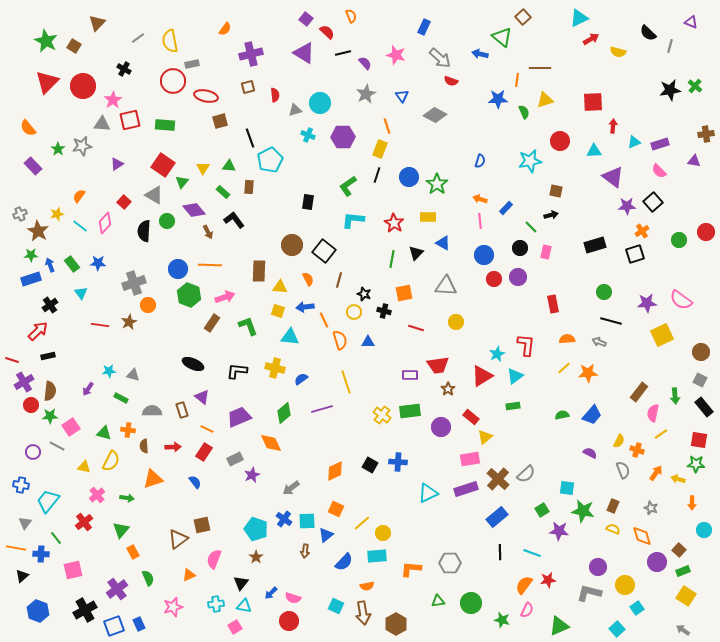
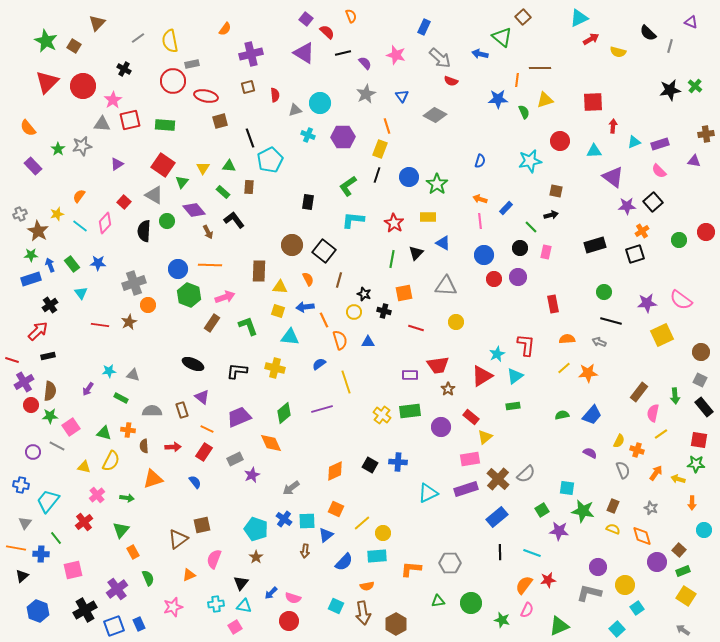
blue semicircle at (301, 379): moved 18 px right, 15 px up
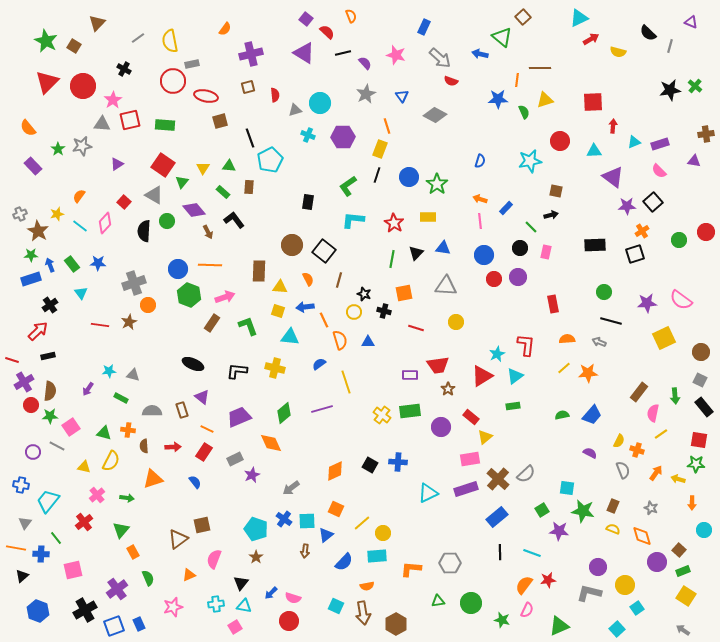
blue triangle at (443, 243): moved 5 px down; rotated 21 degrees counterclockwise
black rectangle at (595, 245): rotated 15 degrees clockwise
yellow square at (662, 335): moved 2 px right, 3 px down
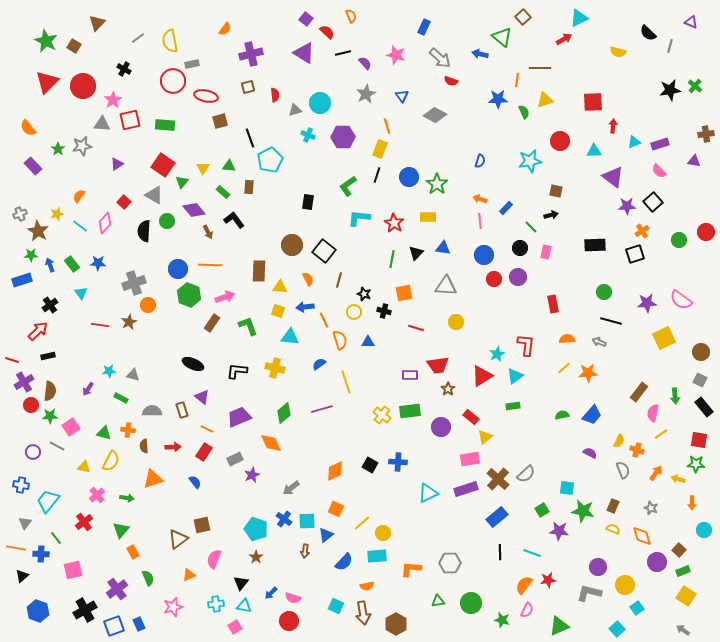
red arrow at (591, 39): moved 27 px left
cyan L-shape at (353, 220): moved 6 px right, 2 px up
blue rectangle at (31, 279): moved 9 px left, 1 px down
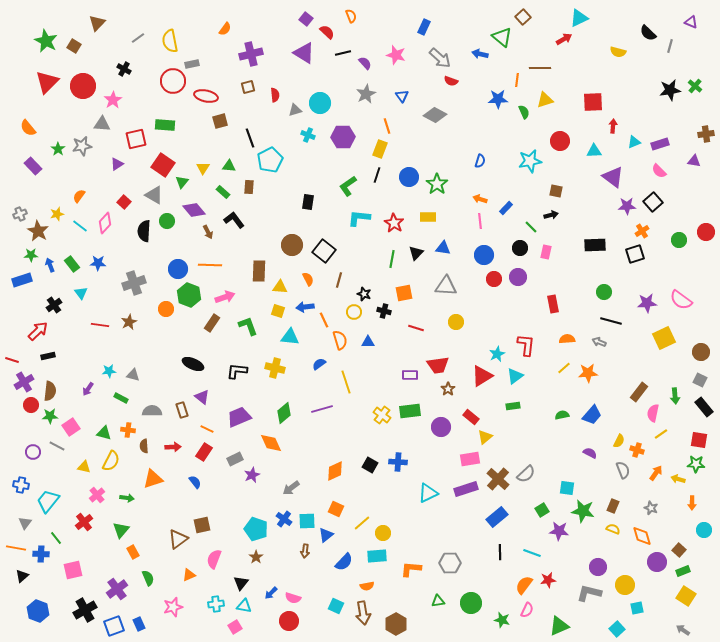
red square at (130, 120): moved 6 px right, 19 px down
black cross at (50, 305): moved 4 px right
orange circle at (148, 305): moved 18 px right, 4 px down
cyan square at (637, 608): rotated 24 degrees clockwise
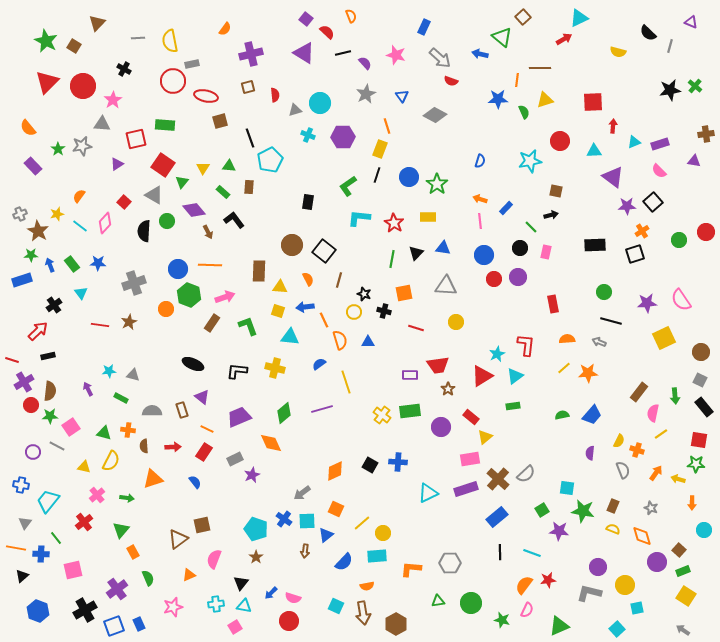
gray line at (138, 38): rotated 32 degrees clockwise
pink semicircle at (681, 300): rotated 20 degrees clockwise
purple arrow at (88, 389): rotated 120 degrees clockwise
purple semicircle at (590, 453): rotated 112 degrees counterclockwise
gray arrow at (291, 488): moved 11 px right, 5 px down
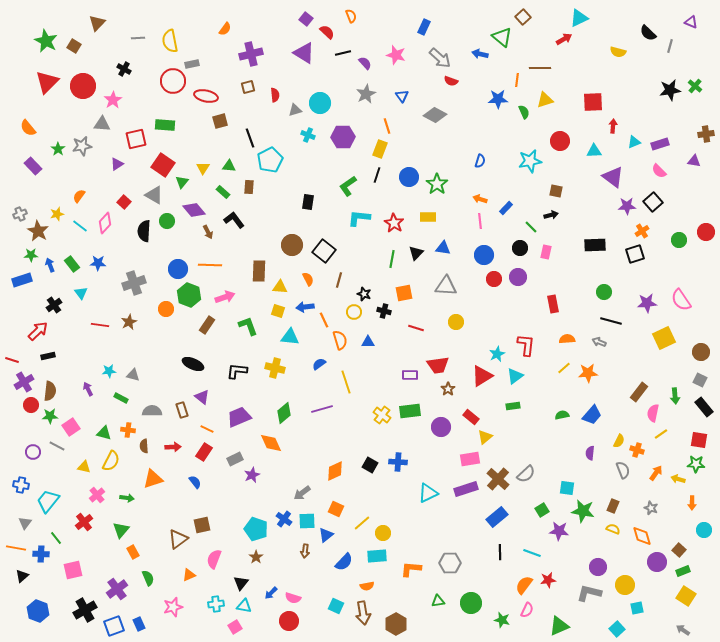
brown rectangle at (212, 323): moved 5 px left, 2 px down
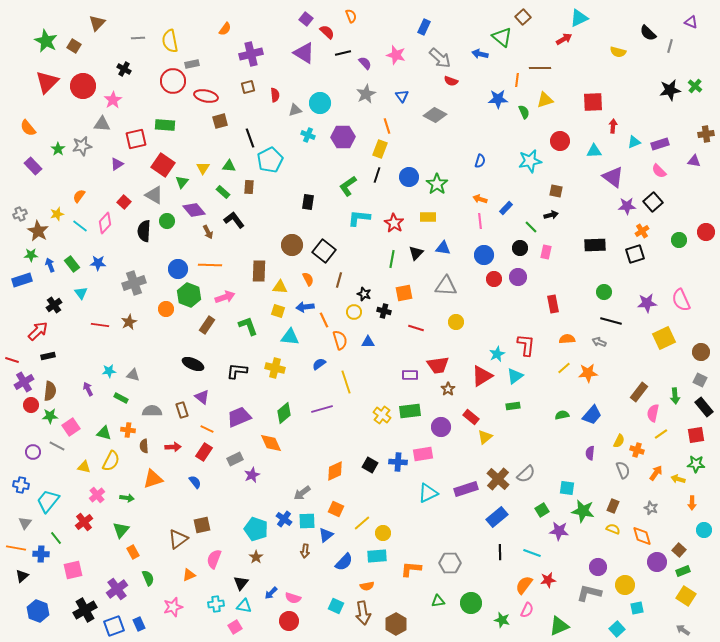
pink semicircle at (681, 300): rotated 10 degrees clockwise
red square at (699, 440): moved 3 px left, 5 px up; rotated 18 degrees counterclockwise
pink rectangle at (470, 459): moved 47 px left, 5 px up
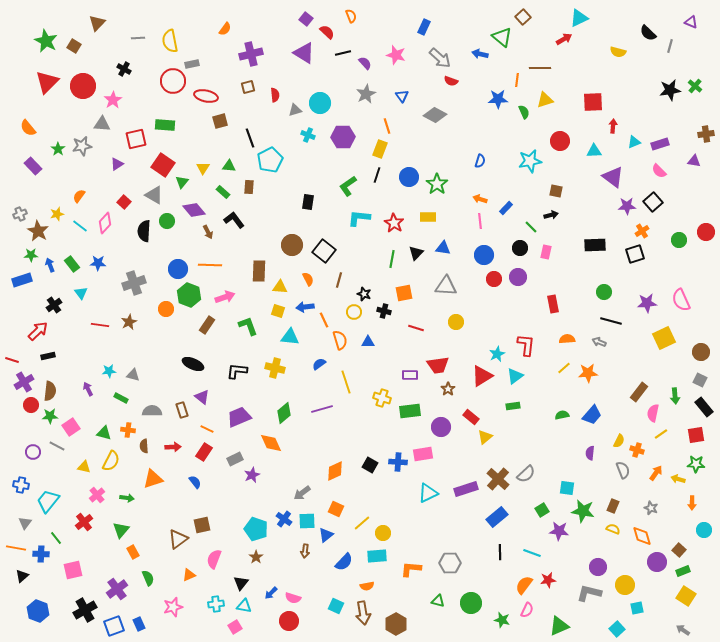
yellow cross at (382, 415): moved 17 px up; rotated 18 degrees counterclockwise
green triangle at (438, 601): rotated 24 degrees clockwise
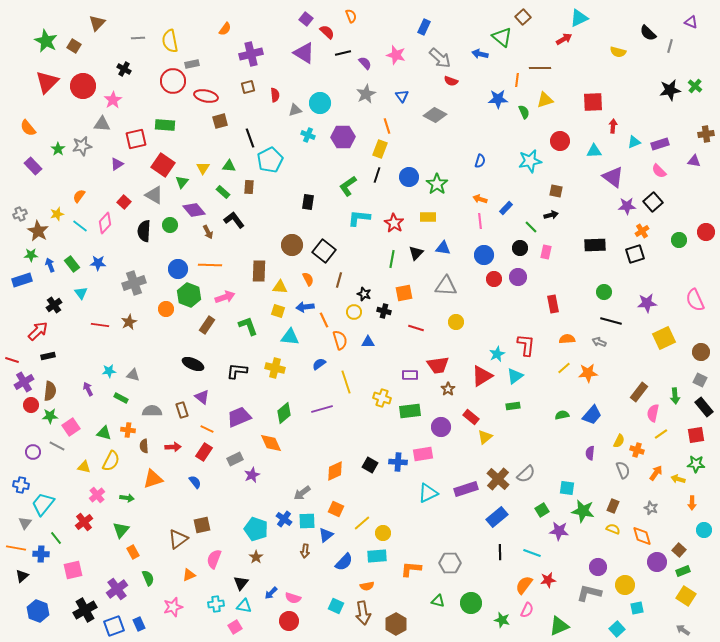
green circle at (167, 221): moved 3 px right, 4 px down
pink semicircle at (681, 300): moved 14 px right
cyan trapezoid at (48, 501): moved 5 px left, 3 px down
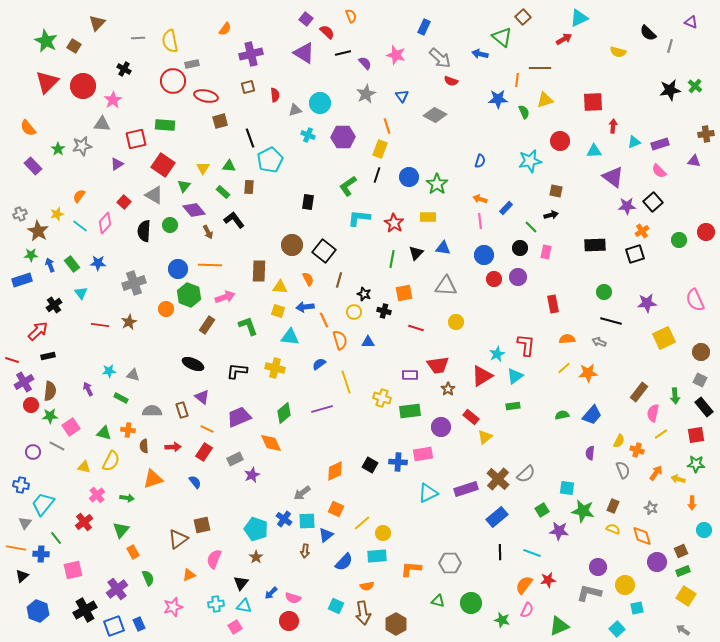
green triangle at (182, 182): moved 2 px right, 4 px down
brown square at (679, 550): moved 2 px right, 1 px down; rotated 24 degrees clockwise
